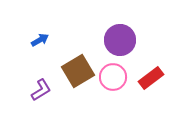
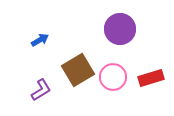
purple circle: moved 11 px up
brown square: moved 1 px up
red rectangle: rotated 20 degrees clockwise
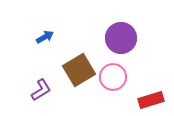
purple circle: moved 1 px right, 9 px down
blue arrow: moved 5 px right, 3 px up
brown square: moved 1 px right
red rectangle: moved 22 px down
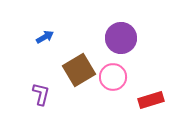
purple L-shape: moved 4 px down; rotated 45 degrees counterclockwise
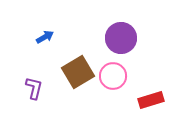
brown square: moved 1 px left, 2 px down
pink circle: moved 1 px up
purple L-shape: moved 7 px left, 6 px up
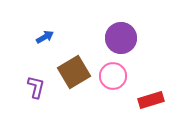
brown square: moved 4 px left
purple L-shape: moved 2 px right, 1 px up
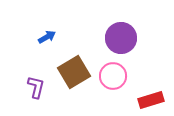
blue arrow: moved 2 px right
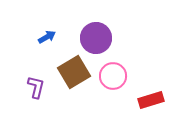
purple circle: moved 25 px left
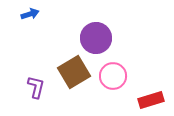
blue arrow: moved 17 px left, 23 px up; rotated 12 degrees clockwise
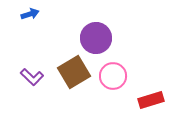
purple L-shape: moved 4 px left, 10 px up; rotated 120 degrees clockwise
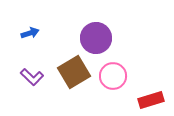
blue arrow: moved 19 px down
